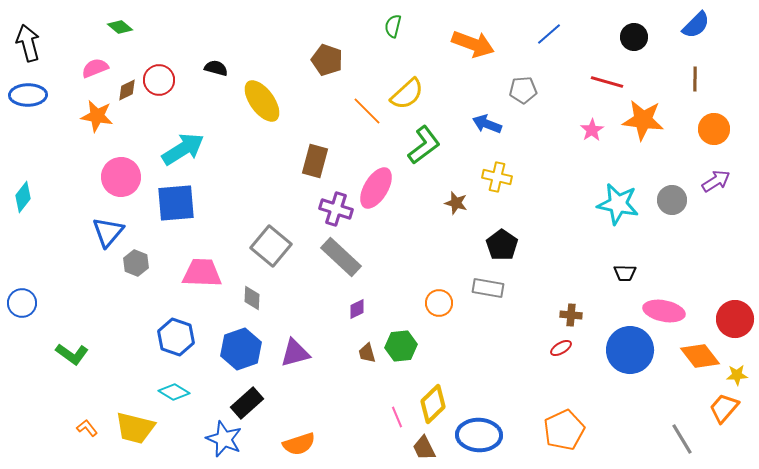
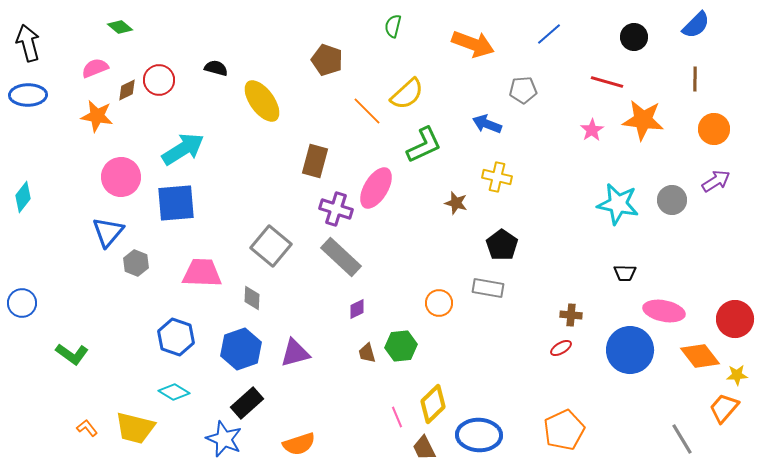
green L-shape at (424, 145): rotated 12 degrees clockwise
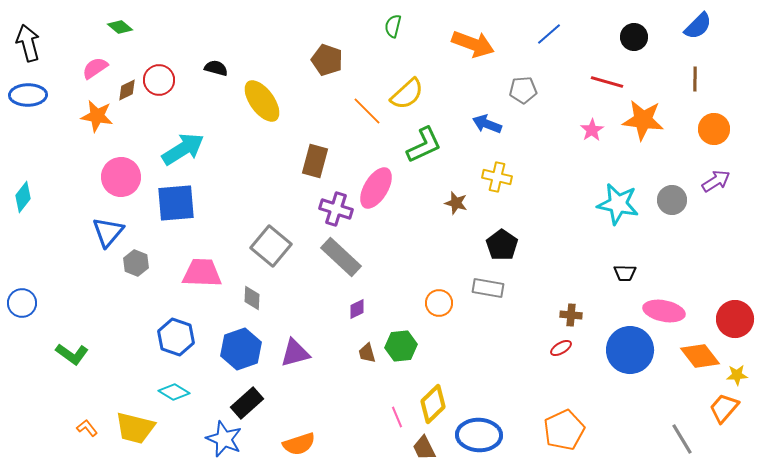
blue semicircle at (696, 25): moved 2 px right, 1 px down
pink semicircle at (95, 68): rotated 12 degrees counterclockwise
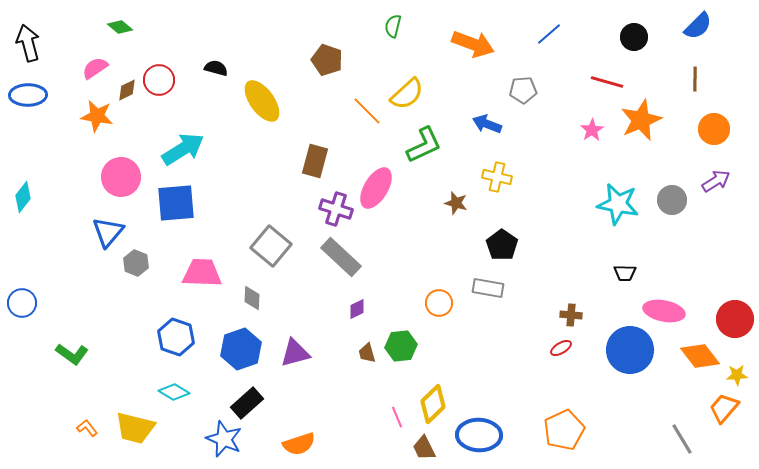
orange star at (643, 120): moved 2 px left; rotated 30 degrees counterclockwise
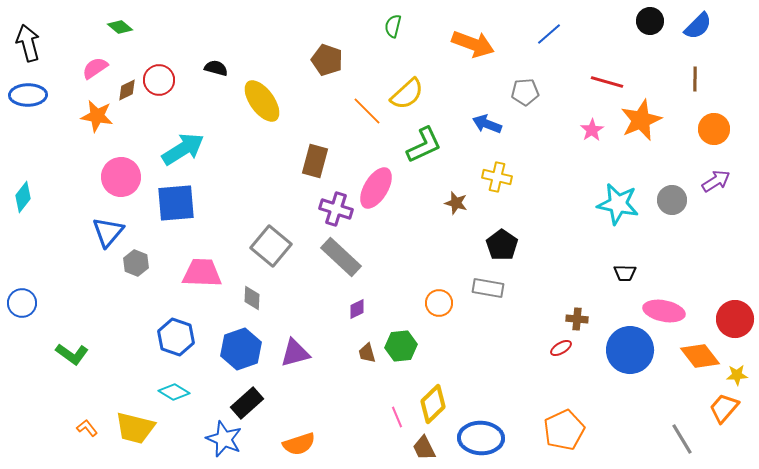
black circle at (634, 37): moved 16 px right, 16 px up
gray pentagon at (523, 90): moved 2 px right, 2 px down
brown cross at (571, 315): moved 6 px right, 4 px down
blue ellipse at (479, 435): moved 2 px right, 3 px down
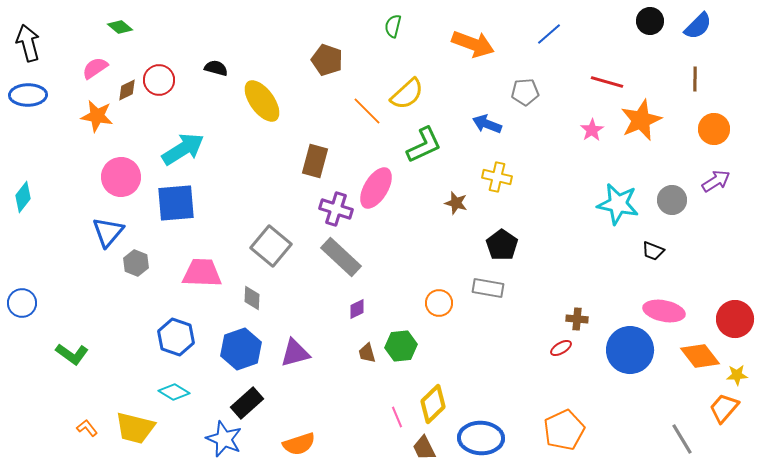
black trapezoid at (625, 273): moved 28 px right, 22 px up; rotated 20 degrees clockwise
